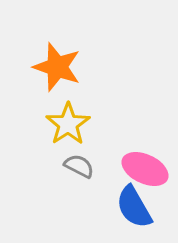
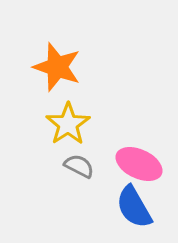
pink ellipse: moved 6 px left, 5 px up
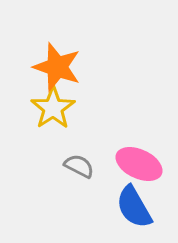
yellow star: moved 15 px left, 16 px up
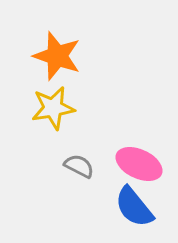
orange star: moved 11 px up
yellow star: rotated 24 degrees clockwise
blue semicircle: rotated 9 degrees counterclockwise
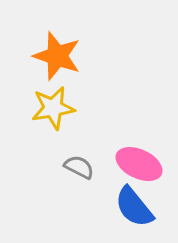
gray semicircle: moved 1 px down
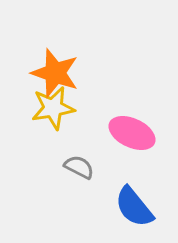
orange star: moved 2 px left, 17 px down
pink ellipse: moved 7 px left, 31 px up
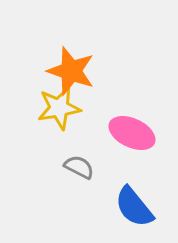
orange star: moved 16 px right, 2 px up
yellow star: moved 6 px right
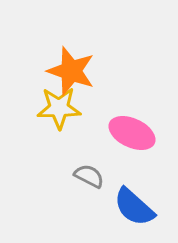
yellow star: rotated 9 degrees clockwise
gray semicircle: moved 10 px right, 9 px down
blue semicircle: rotated 9 degrees counterclockwise
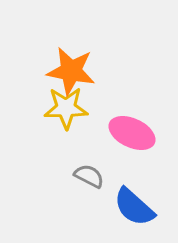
orange star: rotated 9 degrees counterclockwise
yellow star: moved 7 px right
